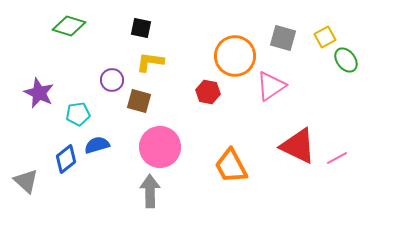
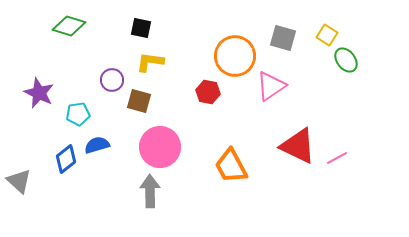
yellow square: moved 2 px right, 2 px up; rotated 30 degrees counterclockwise
gray triangle: moved 7 px left
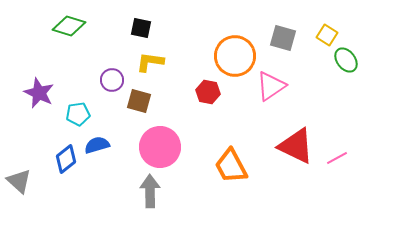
red triangle: moved 2 px left
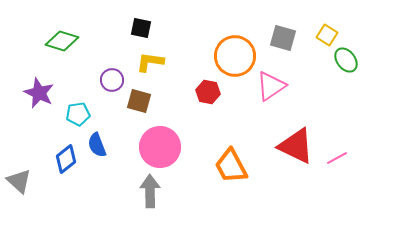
green diamond: moved 7 px left, 15 px down
blue semicircle: rotated 95 degrees counterclockwise
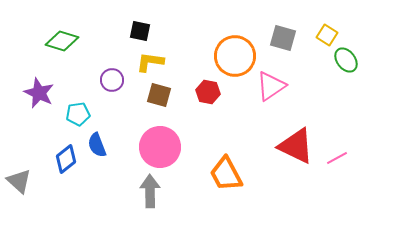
black square: moved 1 px left, 3 px down
brown square: moved 20 px right, 6 px up
orange trapezoid: moved 5 px left, 8 px down
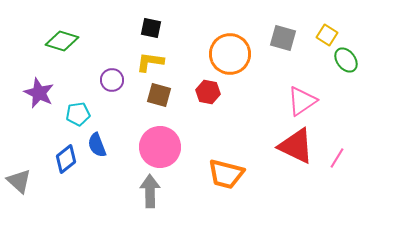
black square: moved 11 px right, 3 px up
orange circle: moved 5 px left, 2 px up
pink triangle: moved 31 px right, 15 px down
pink line: rotated 30 degrees counterclockwise
orange trapezoid: rotated 48 degrees counterclockwise
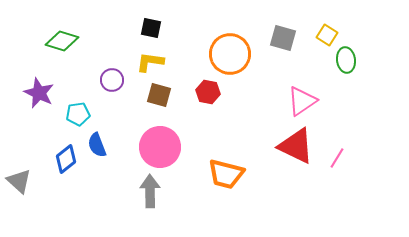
green ellipse: rotated 30 degrees clockwise
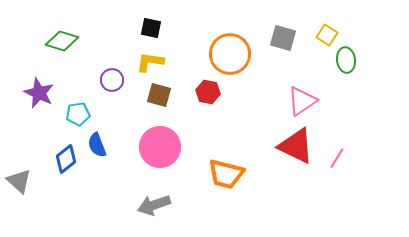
gray arrow: moved 4 px right, 14 px down; rotated 108 degrees counterclockwise
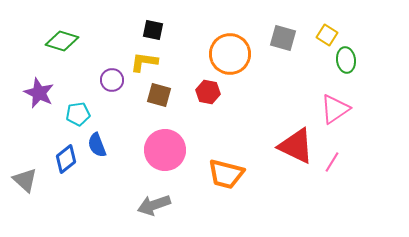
black square: moved 2 px right, 2 px down
yellow L-shape: moved 6 px left
pink triangle: moved 33 px right, 8 px down
pink circle: moved 5 px right, 3 px down
pink line: moved 5 px left, 4 px down
gray triangle: moved 6 px right, 1 px up
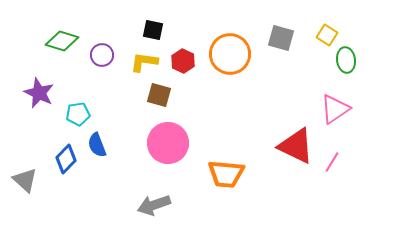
gray square: moved 2 px left
purple circle: moved 10 px left, 25 px up
red hexagon: moved 25 px left, 31 px up; rotated 15 degrees clockwise
pink circle: moved 3 px right, 7 px up
blue diamond: rotated 8 degrees counterclockwise
orange trapezoid: rotated 9 degrees counterclockwise
